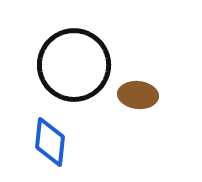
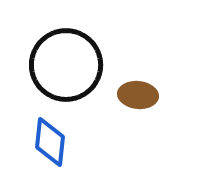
black circle: moved 8 px left
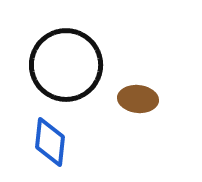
brown ellipse: moved 4 px down
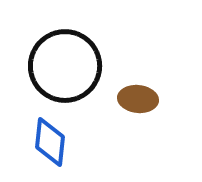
black circle: moved 1 px left, 1 px down
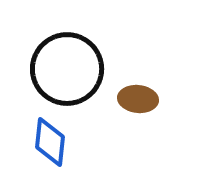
black circle: moved 2 px right, 3 px down
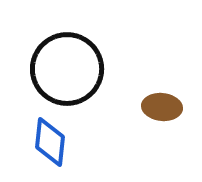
brown ellipse: moved 24 px right, 8 px down
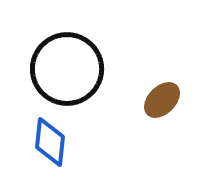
brown ellipse: moved 7 px up; rotated 51 degrees counterclockwise
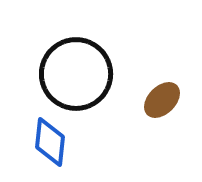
black circle: moved 9 px right, 5 px down
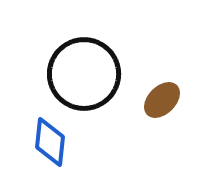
black circle: moved 8 px right
